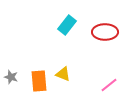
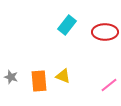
yellow triangle: moved 2 px down
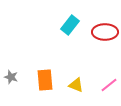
cyan rectangle: moved 3 px right
yellow triangle: moved 13 px right, 9 px down
orange rectangle: moved 6 px right, 1 px up
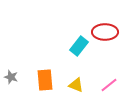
cyan rectangle: moved 9 px right, 21 px down
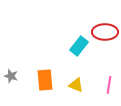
gray star: moved 1 px up
pink line: rotated 42 degrees counterclockwise
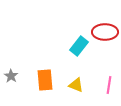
gray star: rotated 16 degrees clockwise
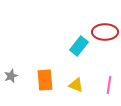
gray star: rotated 16 degrees clockwise
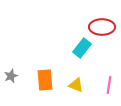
red ellipse: moved 3 px left, 5 px up
cyan rectangle: moved 3 px right, 2 px down
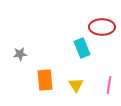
cyan rectangle: rotated 60 degrees counterclockwise
gray star: moved 9 px right, 22 px up; rotated 16 degrees clockwise
yellow triangle: rotated 35 degrees clockwise
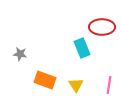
gray star: rotated 16 degrees clockwise
orange rectangle: rotated 65 degrees counterclockwise
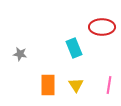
cyan rectangle: moved 8 px left
orange rectangle: moved 3 px right, 5 px down; rotated 70 degrees clockwise
